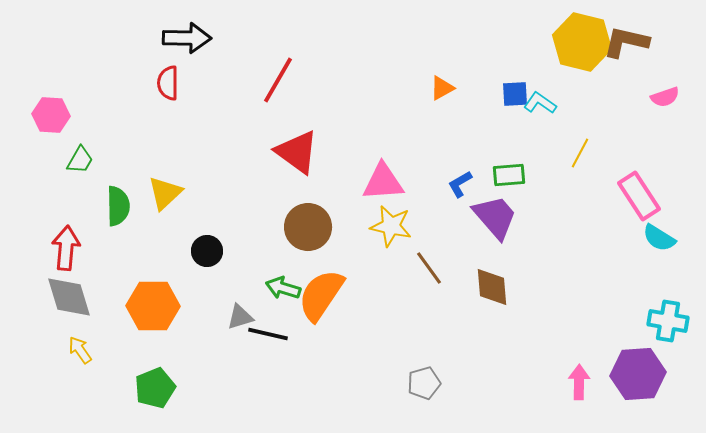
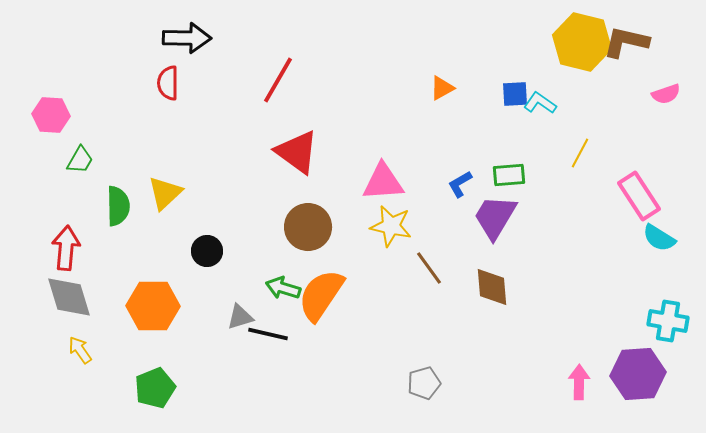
pink semicircle: moved 1 px right, 3 px up
purple trapezoid: rotated 108 degrees counterclockwise
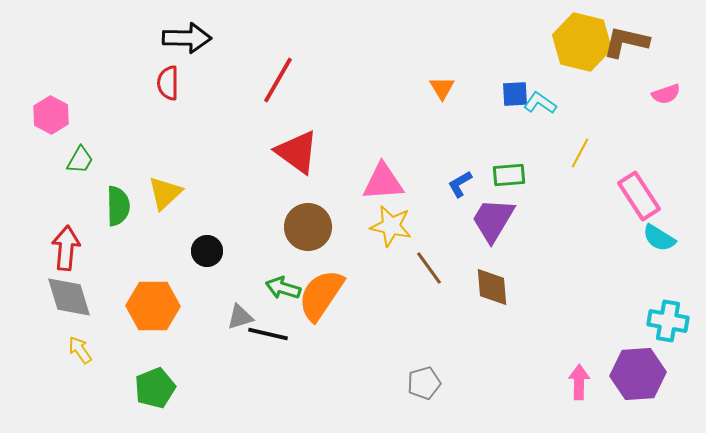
orange triangle: rotated 32 degrees counterclockwise
pink hexagon: rotated 24 degrees clockwise
purple trapezoid: moved 2 px left, 3 px down
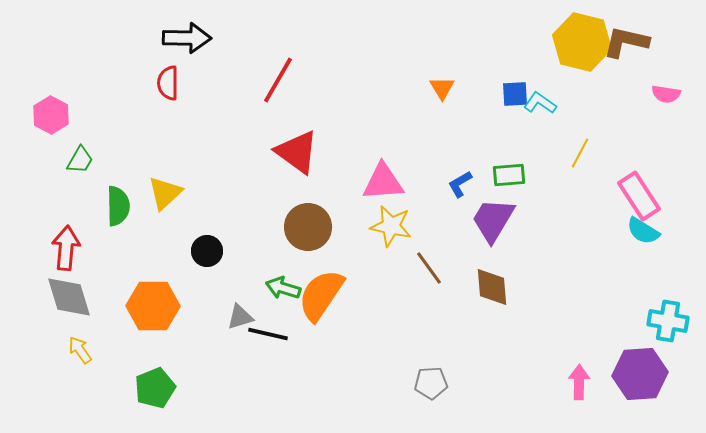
pink semicircle: rotated 28 degrees clockwise
cyan semicircle: moved 16 px left, 7 px up
purple hexagon: moved 2 px right
gray pentagon: moved 7 px right; rotated 12 degrees clockwise
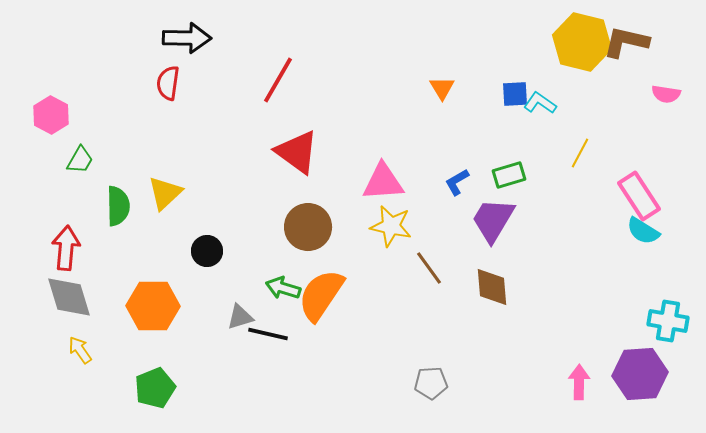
red semicircle: rotated 8 degrees clockwise
green rectangle: rotated 12 degrees counterclockwise
blue L-shape: moved 3 px left, 2 px up
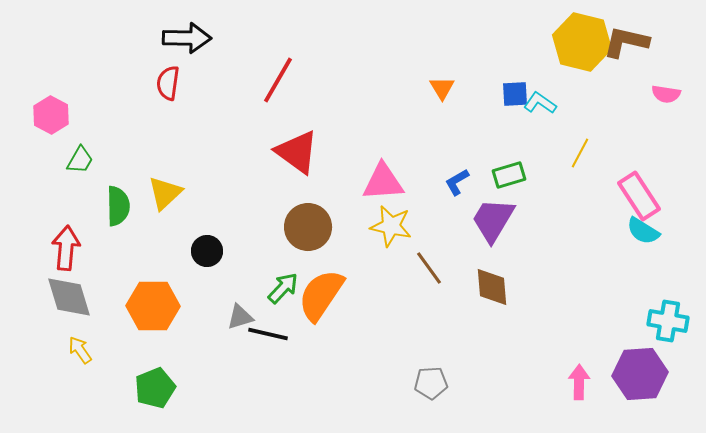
green arrow: rotated 116 degrees clockwise
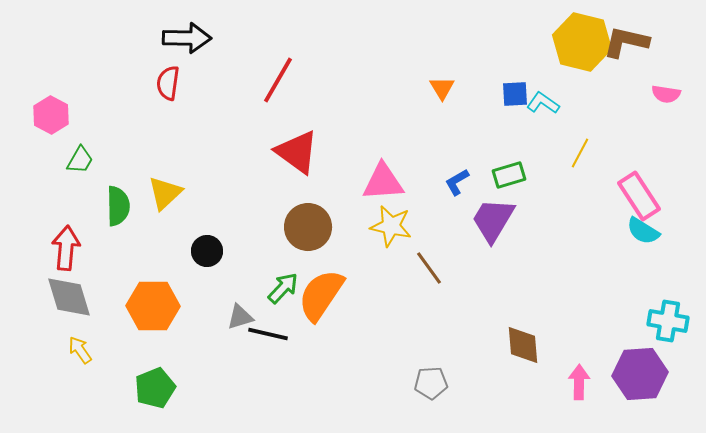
cyan L-shape: moved 3 px right
brown diamond: moved 31 px right, 58 px down
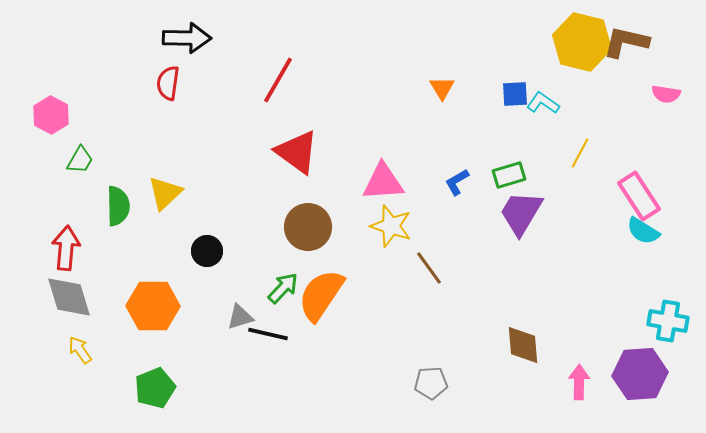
purple trapezoid: moved 28 px right, 7 px up
yellow star: rotated 6 degrees clockwise
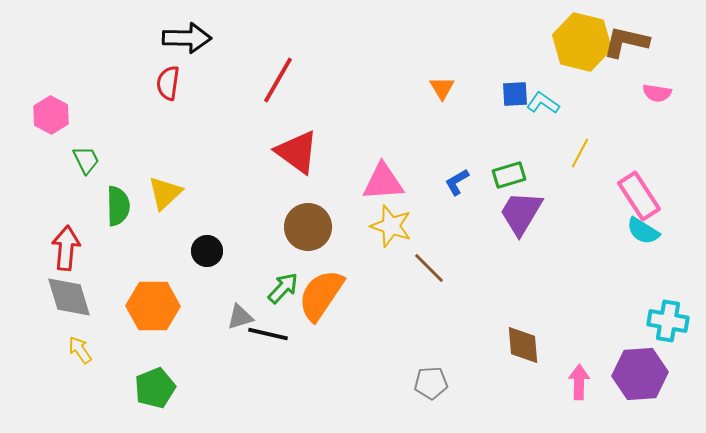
pink semicircle: moved 9 px left, 1 px up
green trapezoid: moved 6 px right; rotated 56 degrees counterclockwise
brown line: rotated 9 degrees counterclockwise
